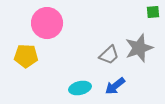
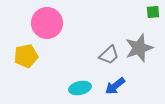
yellow pentagon: rotated 15 degrees counterclockwise
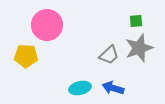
green square: moved 17 px left, 9 px down
pink circle: moved 2 px down
yellow pentagon: rotated 15 degrees clockwise
blue arrow: moved 2 px left, 2 px down; rotated 55 degrees clockwise
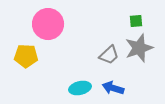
pink circle: moved 1 px right, 1 px up
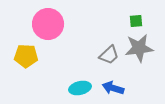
gray star: rotated 12 degrees clockwise
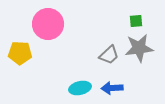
yellow pentagon: moved 6 px left, 3 px up
blue arrow: moved 1 px left; rotated 20 degrees counterclockwise
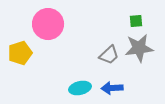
yellow pentagon: rotated 20 degrees counterclockwise
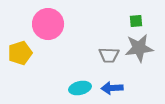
gray trapezoid: rotated 45 degrees clockwise
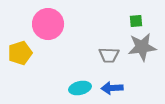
gray star: moved 3 px right, 1 px up
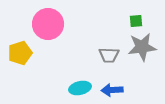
blue arrow: moved 2 px down
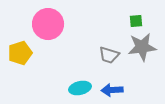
gray trapezoid: rotated 15 degrees clockwise
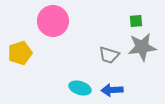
pink circle: moved 5 px right, 3 px up
cyan ellipse: rotated 30 degrees clockwise
